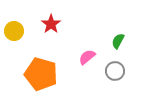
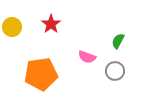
yellow circle: moved 2 px left, 4 px up
pink semicircle: rotated 120 degrees counterclockwise
orange pentagon: rotated 24 degrees counterclockwise
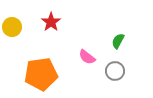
red star: moved 2 px up
pink semicircle: rotated 18 degrees clockwise
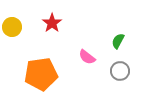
red star: moved 1 px right, 1 px down
gray circle: moved 5 px right
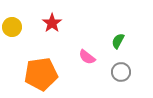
gray circle: moved 1 px right, 1 px down
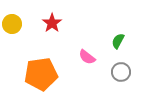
yellow circle: moved 3 px up
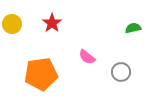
green semicircle: moved 15 px right, 13 px up; rotated 49 degrees clockwise
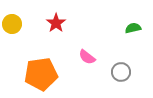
red star: moved 4 px right
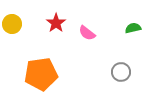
pink semicircle: moved 24 px up
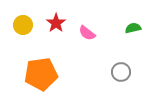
yellow circle: moved 11 px right, 1 px down
